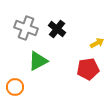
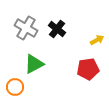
gray cross: rotated 10 degrees clockwise
yellow arrow: moved 3 px up
green triangle: moved 4 px left, 3 px down
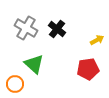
green triangle: rotated 50 degrees counterclockwise
orange circle: moved 3 px up
